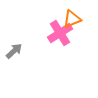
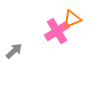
pink cross: moved 3 px left, 2 px up
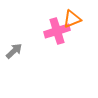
pink cross: rotated 15 degrees clockwise
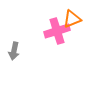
gray arrow: rotated 144 degrees clockwise
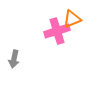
gray arrow: moved 8 px down
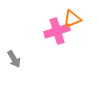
gray arrow: rotated 42 degrees counterclockwise
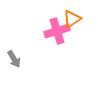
orange triangle: rotated 12 degrees counterclockwise
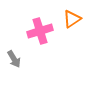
pink cross: moved 17 px left
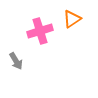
gray arrow: moved 2 px right, 2 px down
